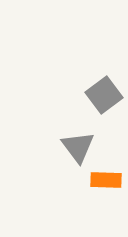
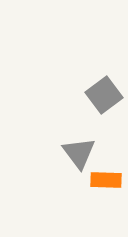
gray triangle: moved 1 px right, 6 px down
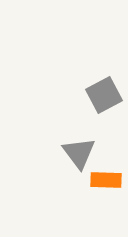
gray square: rotated 9 degrees clockwise
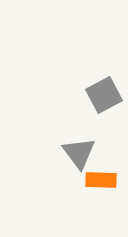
orange rectangle: moved 5 px left
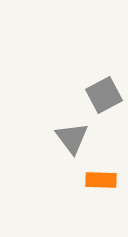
gray triangle: moved 7 px left, 15 px up
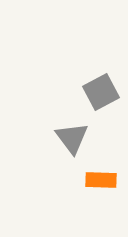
gray square: moved 3 px left, 3 px up
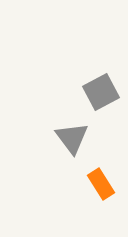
orange rectangle: moved 4 px down; rotated 56 degrees clockwise
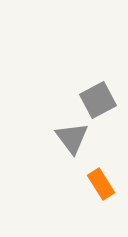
gray square: moved 3 px left, 8 px down
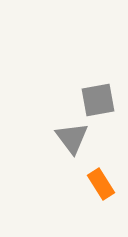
gray square: rotated 18 degrees clockwise
